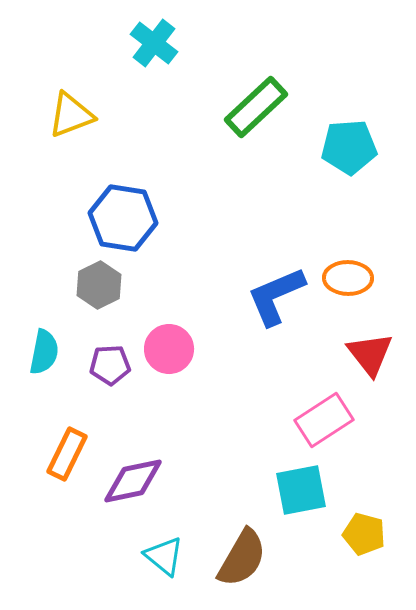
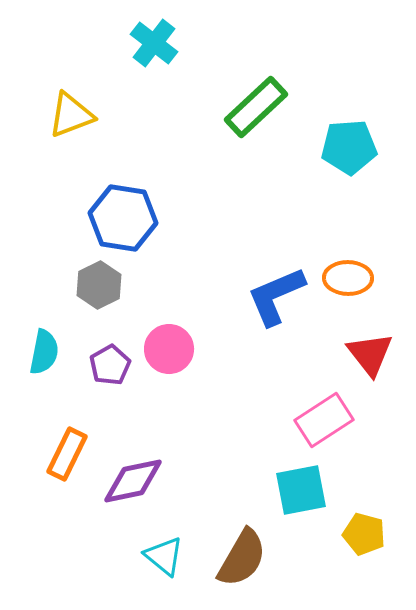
purple pentagon: rotated 27 degrees counterclockwise
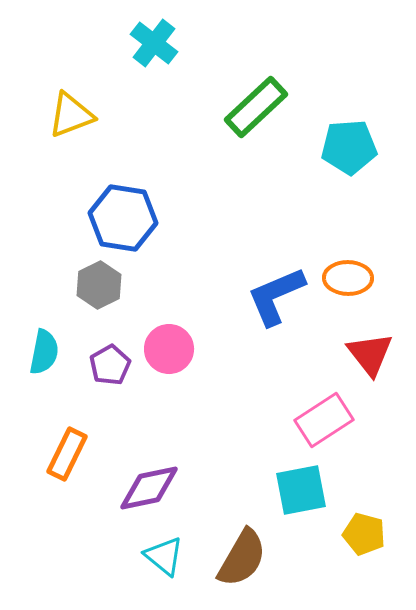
purple diamond: moved 16 px right, 7 px down
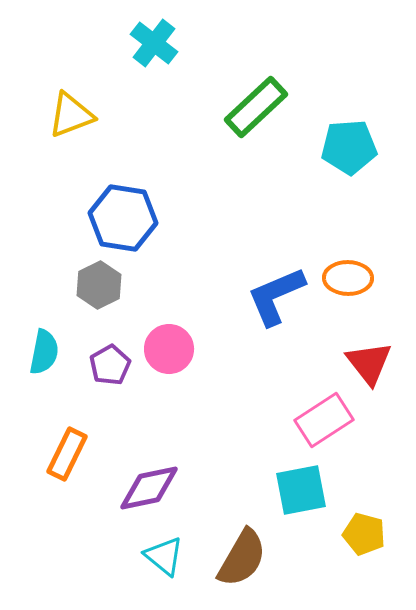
red triangle: moved 1 px left, 9 px down
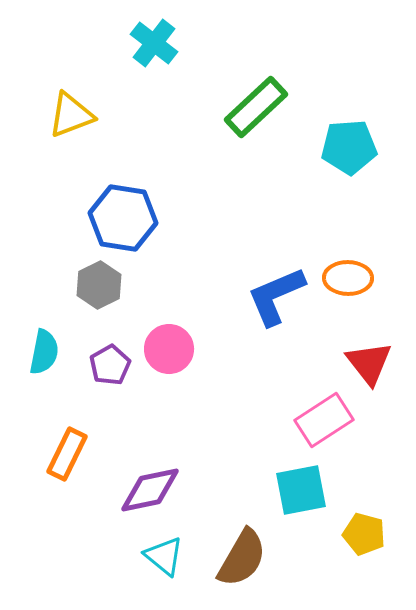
purple diamond: moved 1 px right, 2 px down
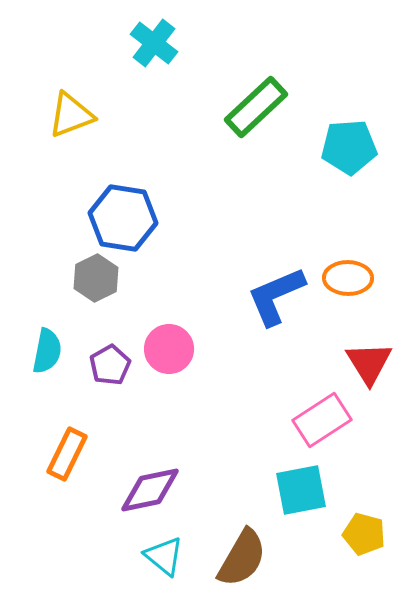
gray hexagon: moved 3 px left, 7 px up
cyan semicircle: moved 3 px right, 1 px up
red triangle: rotated 6 degrees clockwise
pink rectangle: moved 2 px left
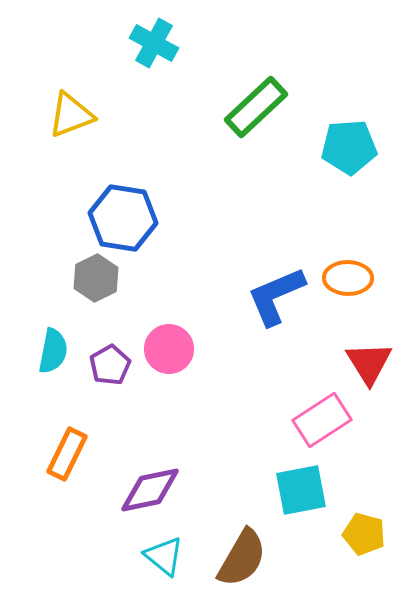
cyan cross: rotated 9 degrees counterclockwise
cyan semicircle: moved 6 px right
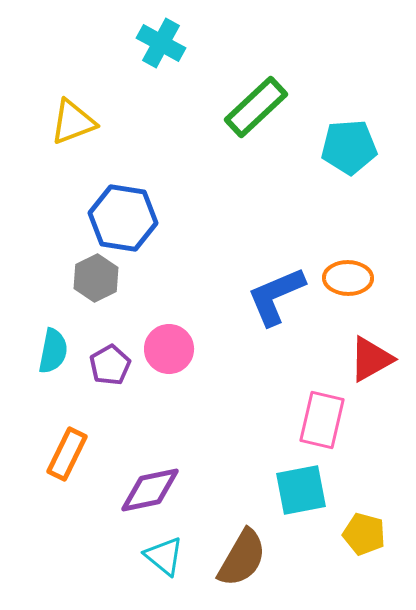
cyan cross: moved 7 px right
yellow triangle: moved 2 px right, 7 px down
red triangle: moved 2 px right, 4 px up; rotated 33 degrees clockwise
pink rectangle: rotated 44 degrees counterclockwise
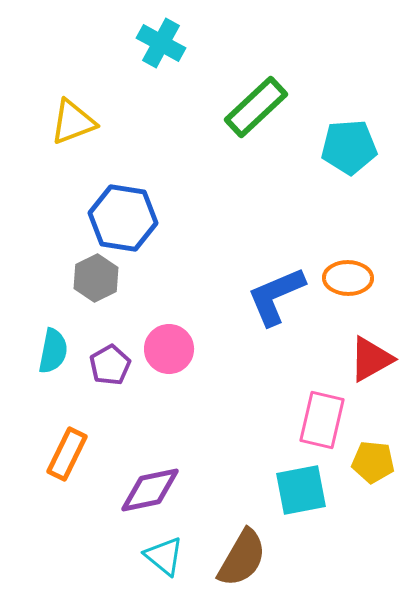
yellow pentagon: moved 9 px right, 72 px up; rotated 9 degrees counterclockwise
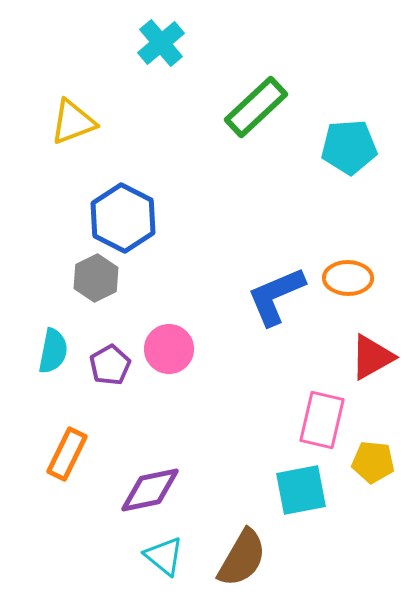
cyan cross: rotated 21 degrees clockwise
blue hexagon: rotated 18 degrees clockwise
red triangle: moved 1 px right, 2 px up
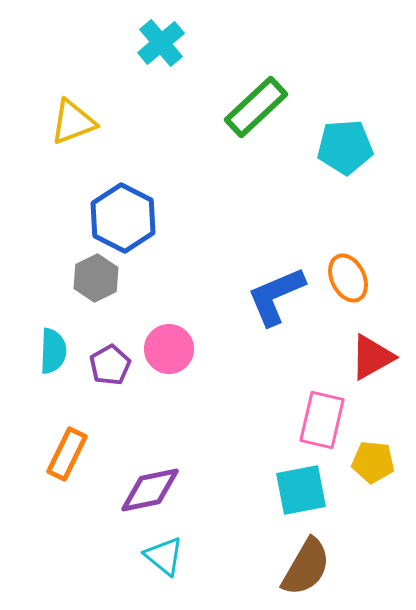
cyan pentagon: moved 4 px left
orange ellipse: rotated 63 degrees clockwise
cyan semicircle: rotated 9 degrees counterclockwise
brown semicircle: moved 64 px right, 9 px down
